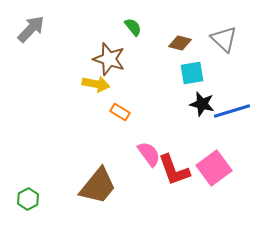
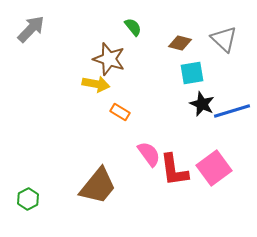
black star: rotated 10 degrees clockwise
red L-shape: rotated 12 degrees clockwise
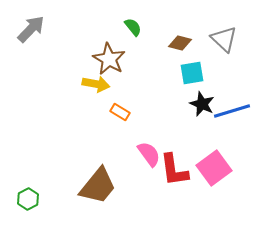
brown star: rotated 12 degrees clockwise
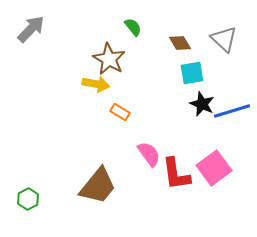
brown diamond: rotated 45 degrees clockwise
red L-shape: moved 2 px right, 4 px down
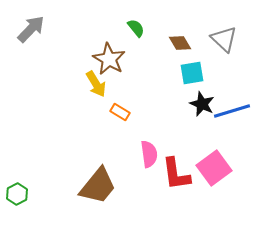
green semicircle: moved 3 px right, 1 px down
yellow arrow: rotated 48 degrees clockwise
pink semicircle: rotated 28 degrees clockwise
green hexagon: moved 11 px left, 5 px up
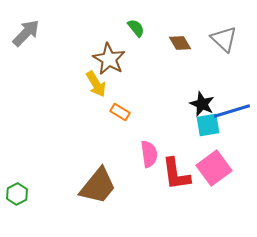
gray arrow: moved 5 px left, 4 px down
cyan square: moved 16 px right, 52 px down
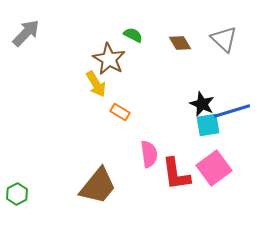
green semicircle: moved 3 px left, 7 px down; rotated 24 degrees counterclockwise
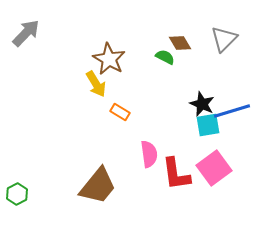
green semicircle: moved 32 px right, 22 px down
gray triangle: rotated 32 degrees clockwise
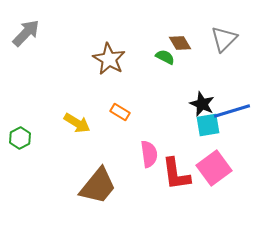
yellow arrow: moved 19 px left, 39 px down; rotated 28 degrees counterclockwise
green hexagon: moved 3 px right, 56 px up
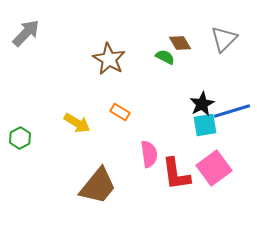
black star: rotated 20 degrees clockwise
cyan square: moved 3 px left
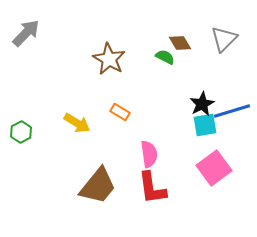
green hexagon: moved 1 px right, 6 px up
red L-shape: moved 24 px left, 14 px down
